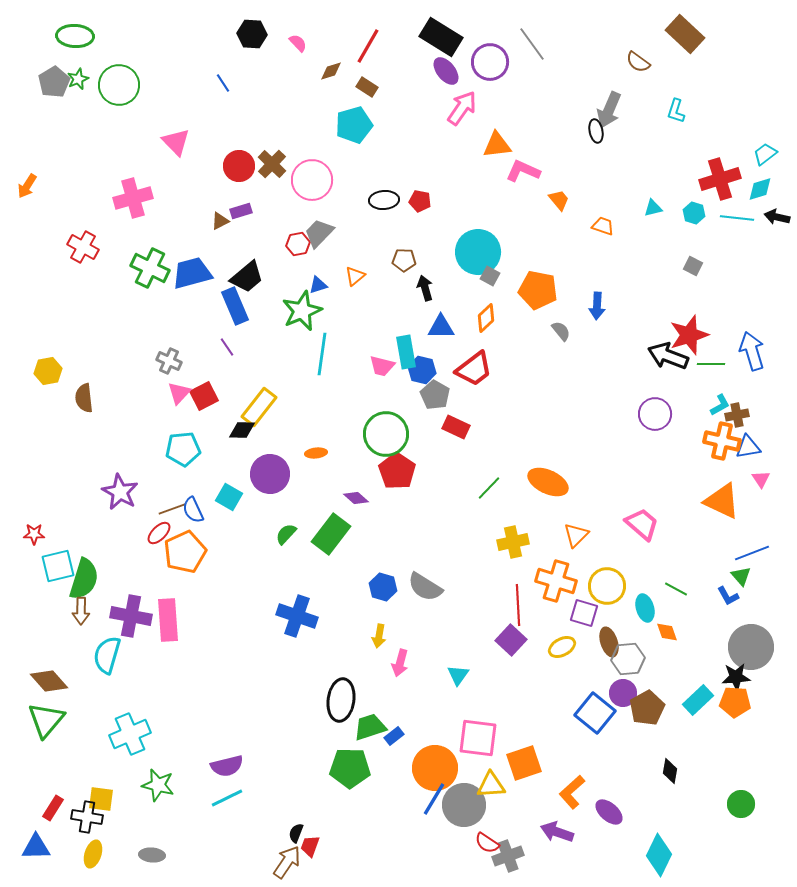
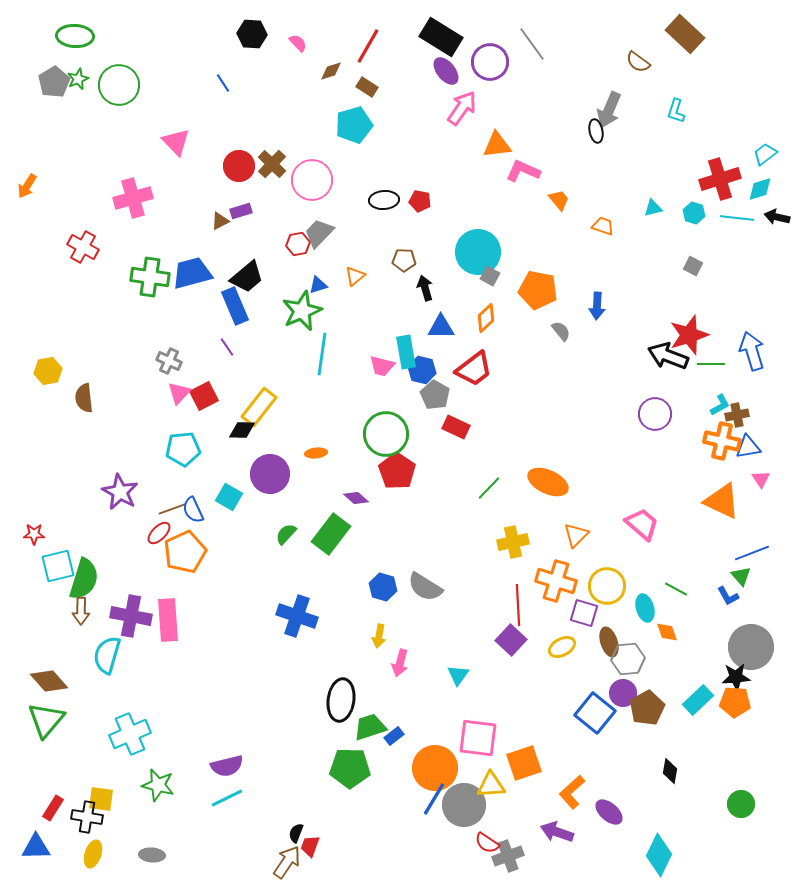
green cross at (150, 268): moved 9 px down; rotated 18 degrees counterclockwise
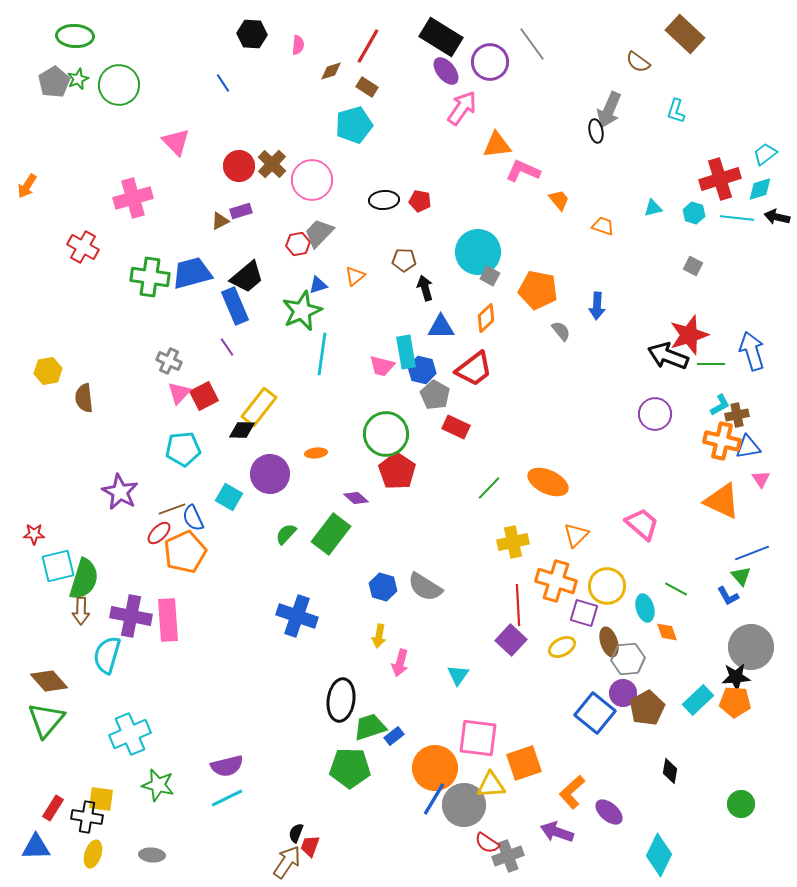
pink semicircle at (298, 43): moved 2 px down; rotated 48 degrees clockwise
blue semicircle at (193, 510): moved 8 px down
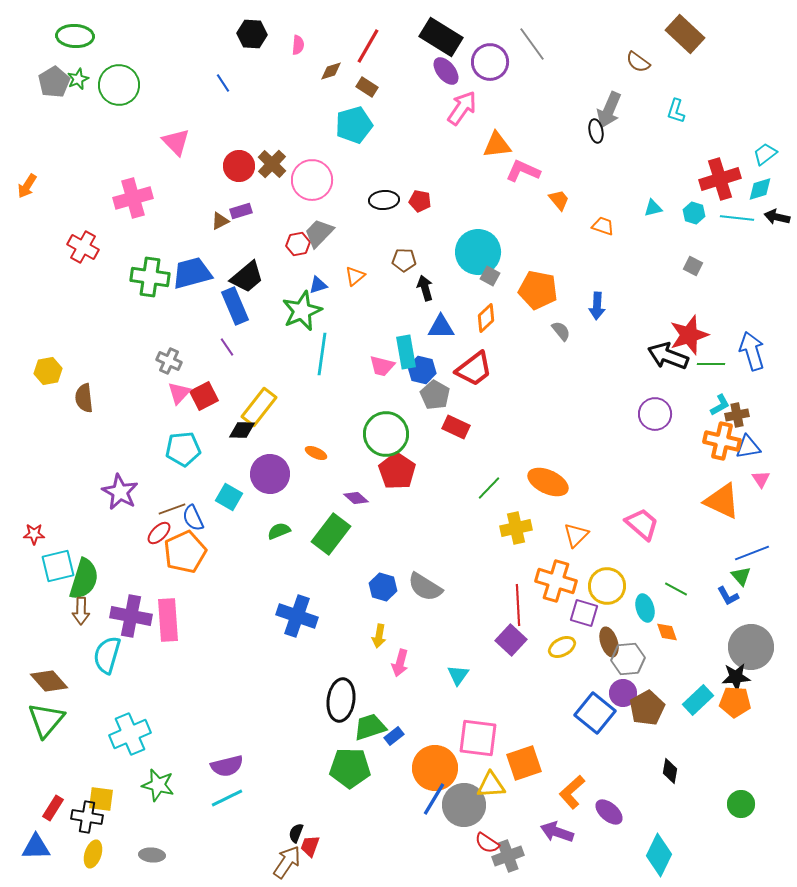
orange ellipse at (316, 453): rotated 30 degrees clockwise
green semicircle at (286, 534): moved 7 px left, 3 px up; rotated 25 degrees clockwise
yellow cross at (513, 542): moved 3 px right, 14 px up
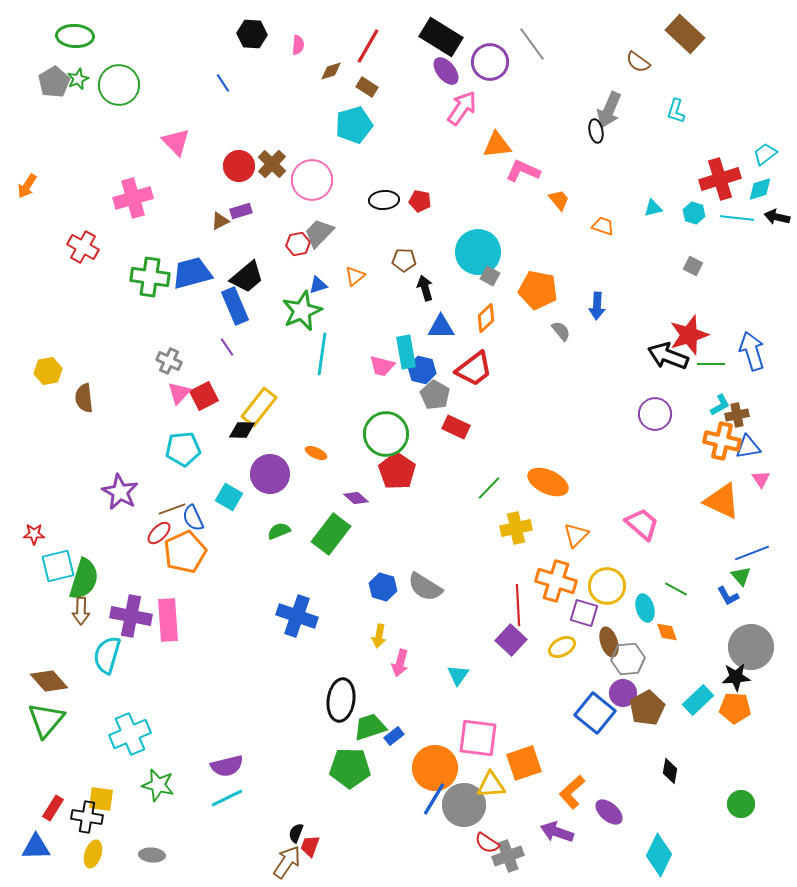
orange pentagon at (735, 702): moved 6 px down
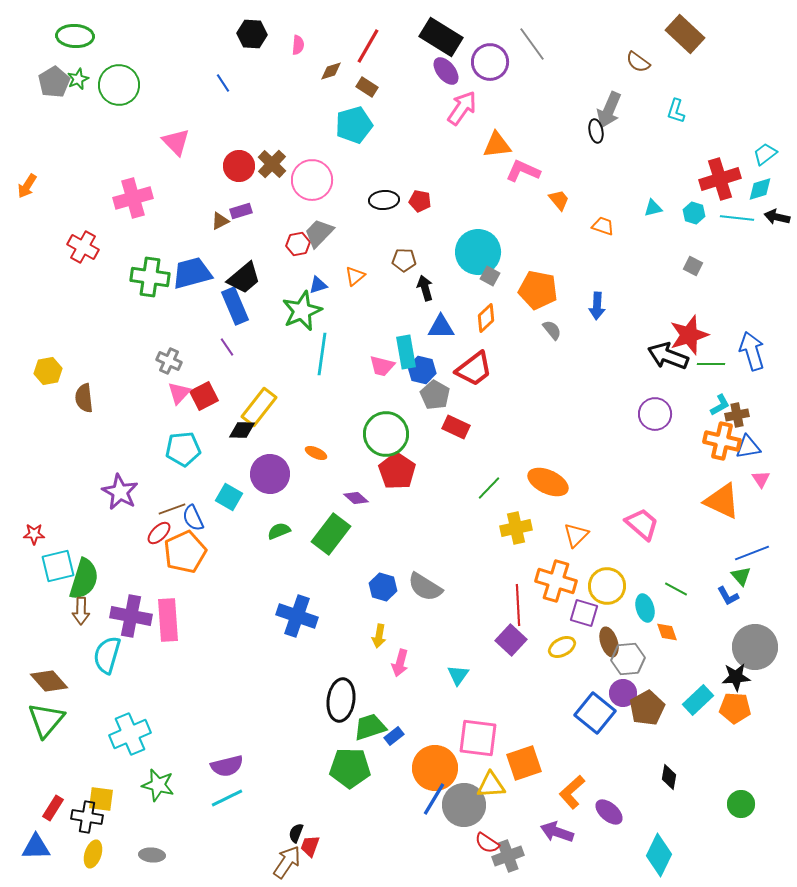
black trapezoid at (247, 277): moved 3 px left, 1 px down
gray semicircle at (561, 331): moved 9 px left, 1 px up
gray circle at (751, 647): moved 4 px right
black diamond at (670, 771): moved 1 px left, 6 px down
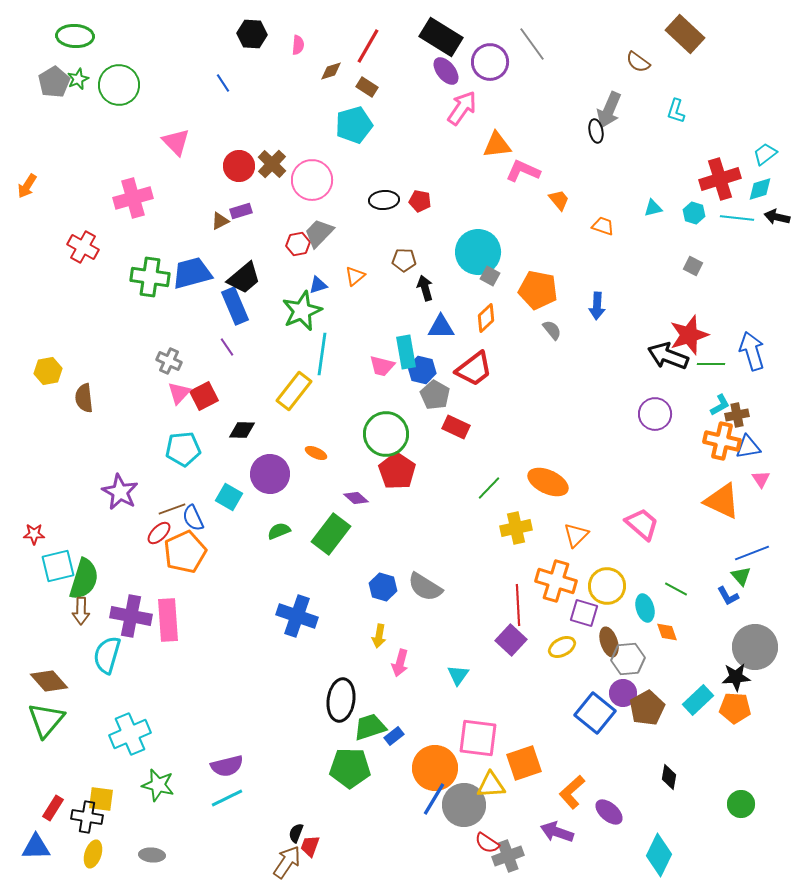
yellow rectangle at (259, 407): moved 35 px right, 16 px up
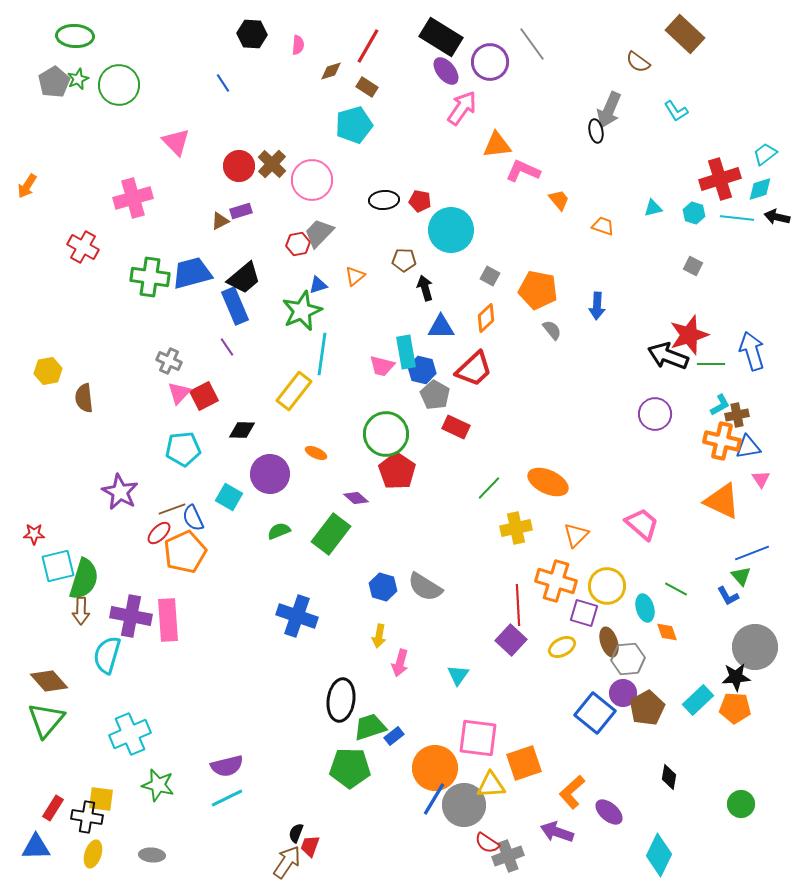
cyan L-shape at (676, 111): rotated 50 degrees counterclockwise
cyan circle at (478, 252): moved 27 px left, 22 px up
red trapezoid at (474, 369): rotated 6 degrees counterclockwise
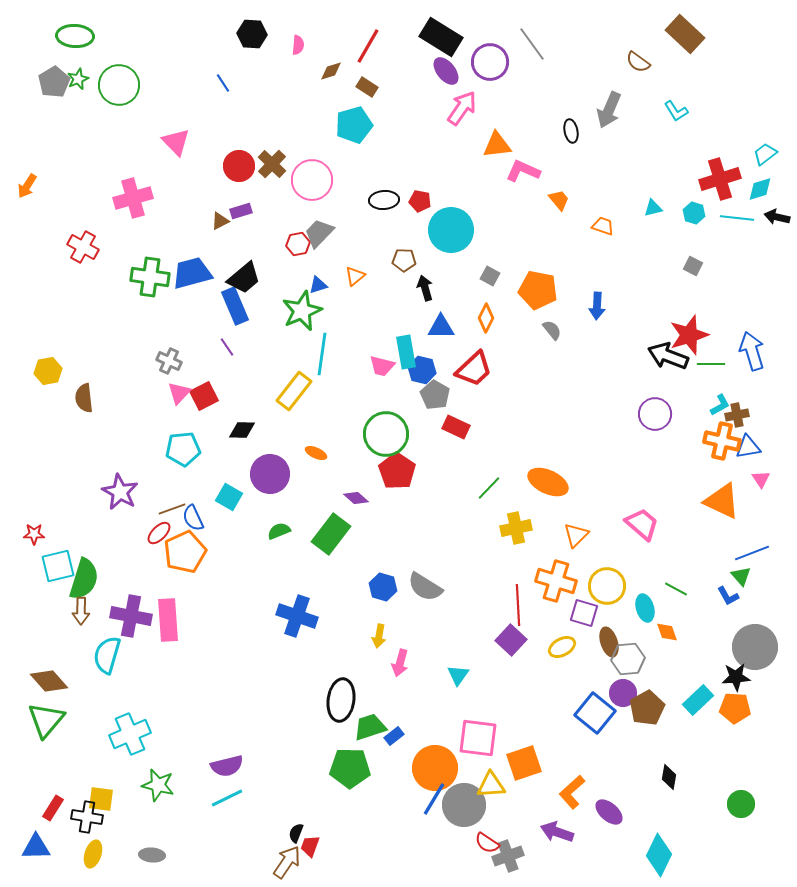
black ellipse at (596, 131): moved 25 px left
orange diamond at (486, 318): rotated 20 degrees counterclockwise
